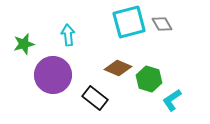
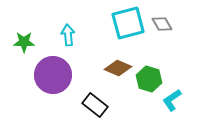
cyan square: moved 1 px left, 1 px down
green star: moved 2 px up; rotated 15 degrees clockwise
black rectangle: moved 7 px down
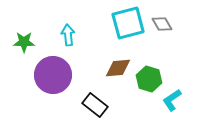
brown diamond: rotated 28 degrees counterclockwise
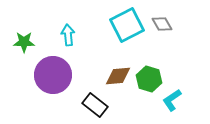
cyan square: moved 1 px left, 2 px down; rotated 12 degrees counterclockwise
brown diamond: moved 8 px down
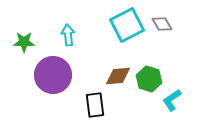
black rectangle: rotated 45 degrees clockwise
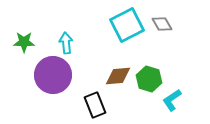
cyan arrow: moved 2 px left, 8 px down
black rectangle: rotated 15 degrees counterclockwise
